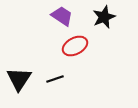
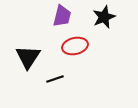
purple trapezoid: rotated 70 degrees clockwise
red ellipse: rotated 15 degrees clockwise
black triangle: moved 9 px right, 22 px up
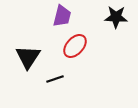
black star: moved 12 px right; rotated 25 degrees clockwise
red ellipse: rotated 35 degrees counterclockwise
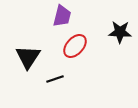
black star: moved 4 px right, 15 px down
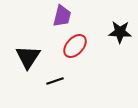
black line: moved 2 px down
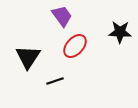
purple trapezoid: rotated 50 degrees counterclockwise
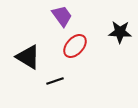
black triangle: rotated 32 degrees counterclockwise
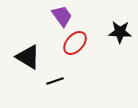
red ellipse: moved 3 px up
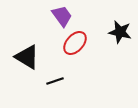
black star: rotated 10 degrees clockwise
black triangle: moved 1 px left
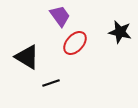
purple trapezoid: moved 2 px left
black line: moved 4 px left, 2 px down
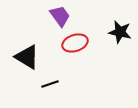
red ellipse: rotated 30 degrees clockwise
black line: moved 1 px left, 1 px down
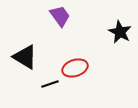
black star: rotated 15 degrees clockwise
red ellipse: moved 25 px down
black triangle: moved 2 px left
